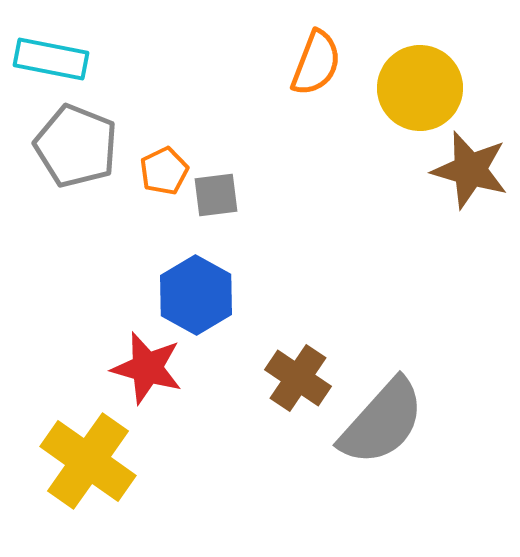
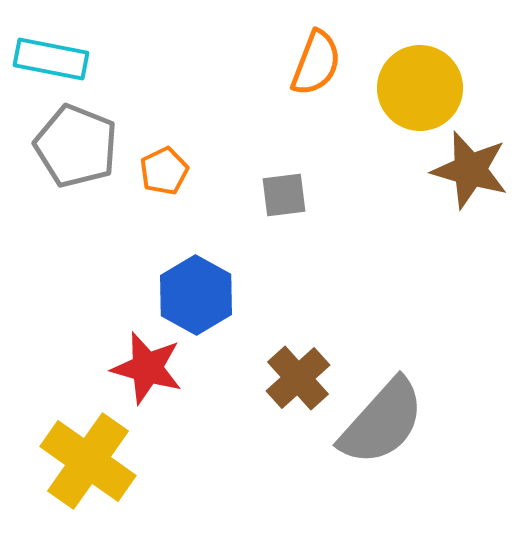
gray square: moved 68 px right
brown cross: rotated 14 degrees clockwise
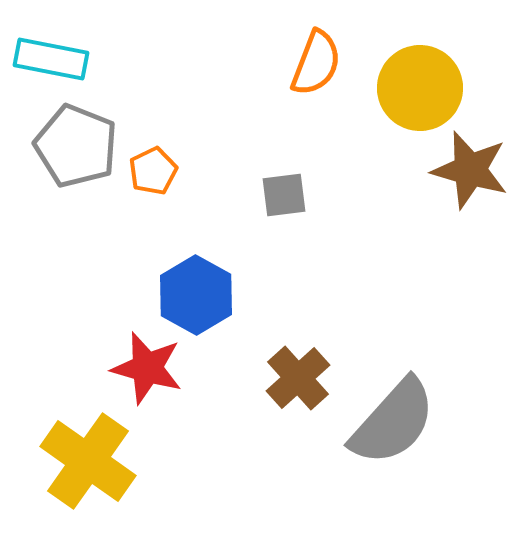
orange pentagon: moved 11 px left
gray semicircle: moved 11 px right
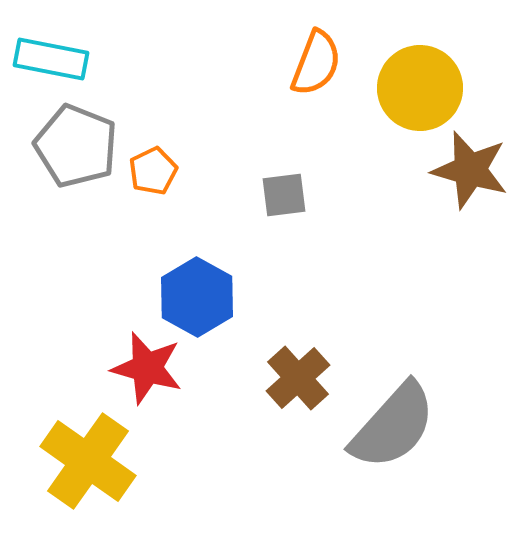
blue hexagon: moved 1 px right, 2 px down
gray semicircle: moved 4 px down
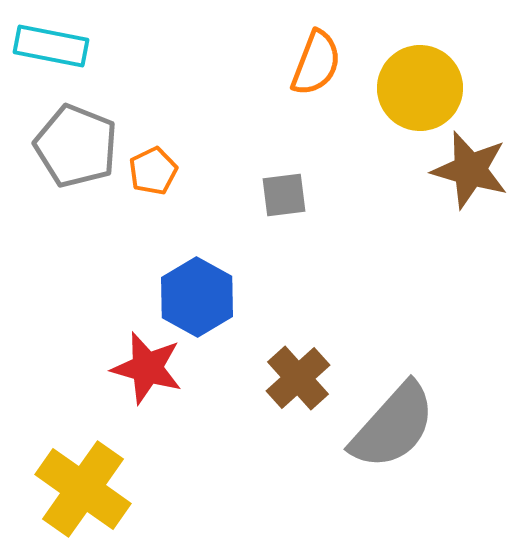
cyan rectangle: moved 13 px up
yellow cross: moved 5 px left, 28 px down
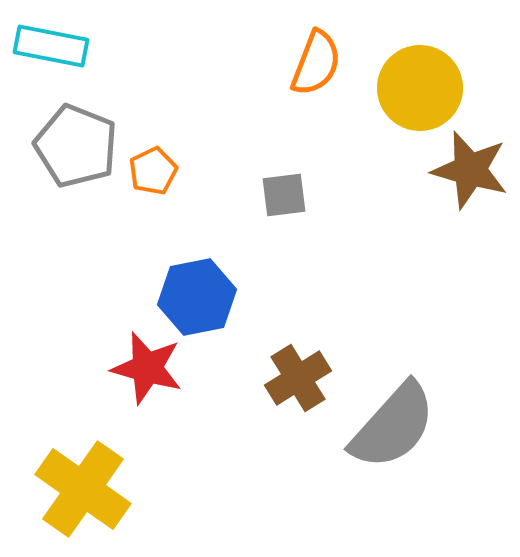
blue hexagon: rotated 20 degrees clockwise
brown cross: rotated 10 degrees clockwise
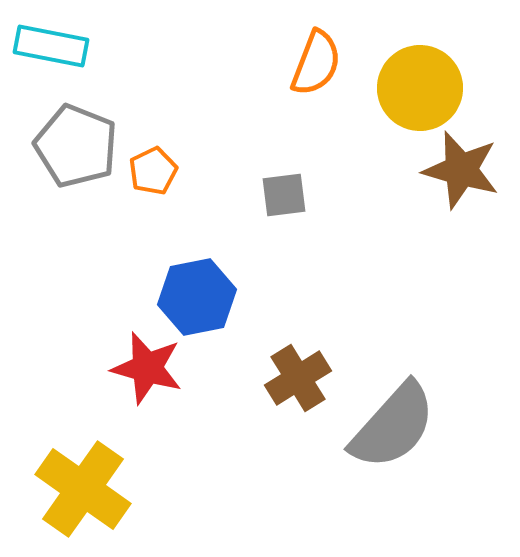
brown star: moved 9 px left
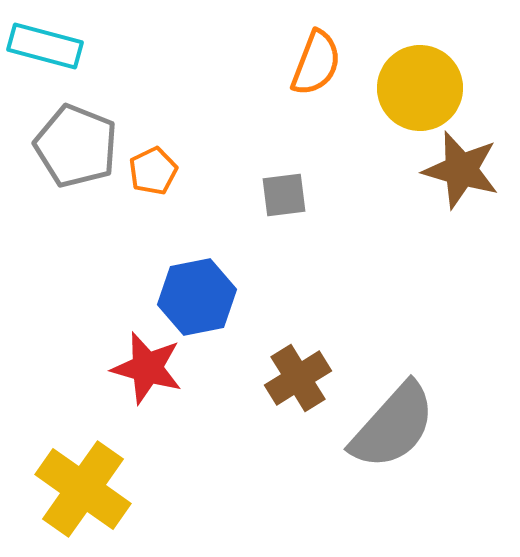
cyan rectangle: moved 6 px left; rotated 4 degrees clockwise
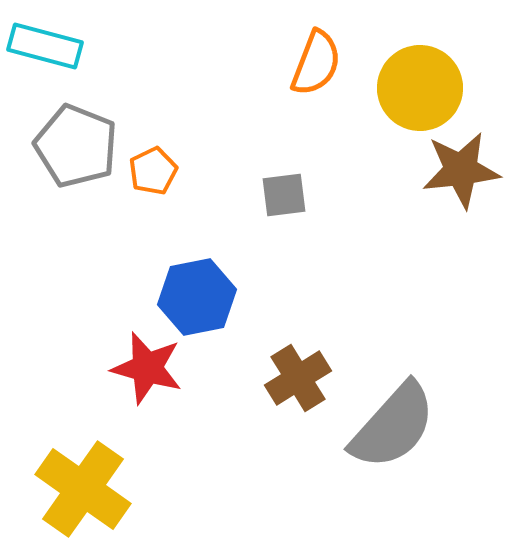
brown star: rotated 22 degrees counterclockwise
